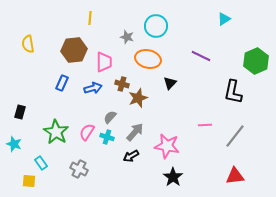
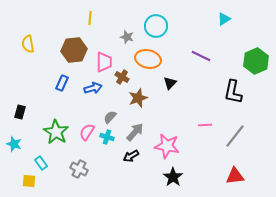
brown cross: moved 7 px up; rotated 16 degrees clockwise
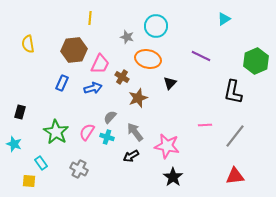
pink trapezoid: moved 4 px left, 2 px down; rotated 25 degrees clockwise
gray arrow: rotated 78 degrees counterclockwise
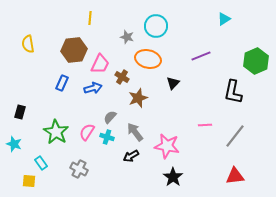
purple line: rotated 48 degrees counterclockwise
black triangle: moved 3 px right
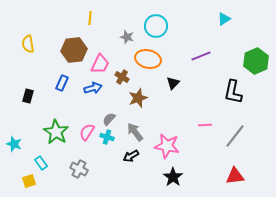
black rectangle: moved 8 px right, 16 px up
gray semicircle: moved 1 px left, 2 px down
yellow square: rotated 24 degrees counterclockwise
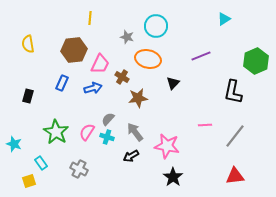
brown star: rotated 12 degrees clockwise
gray semicircle: moved 1 px left
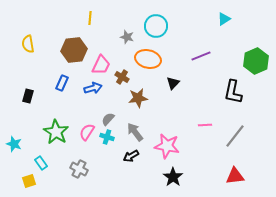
pink trapezoid: moved 1 px right, 1 px down
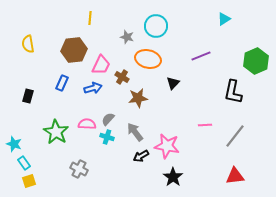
pink semicircle: moved 8 px up; rotated 60 degrees clockwise
black arrow: moved 10 px right
cyan rectangle: moved 17 px left
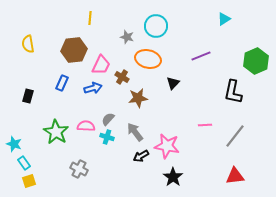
pink semicircle: moved 1 px left, 2 px down
